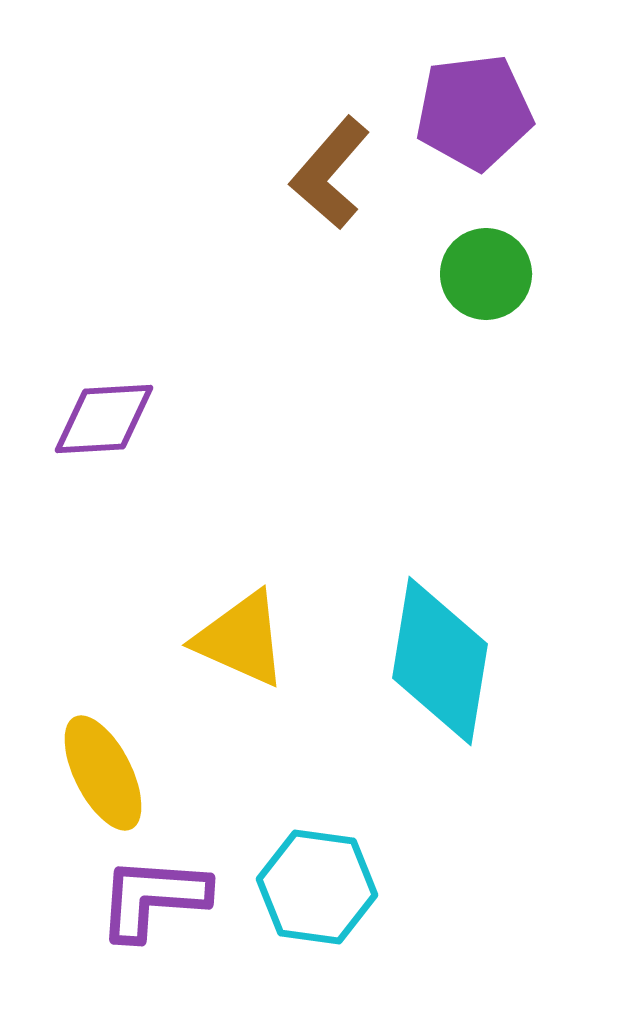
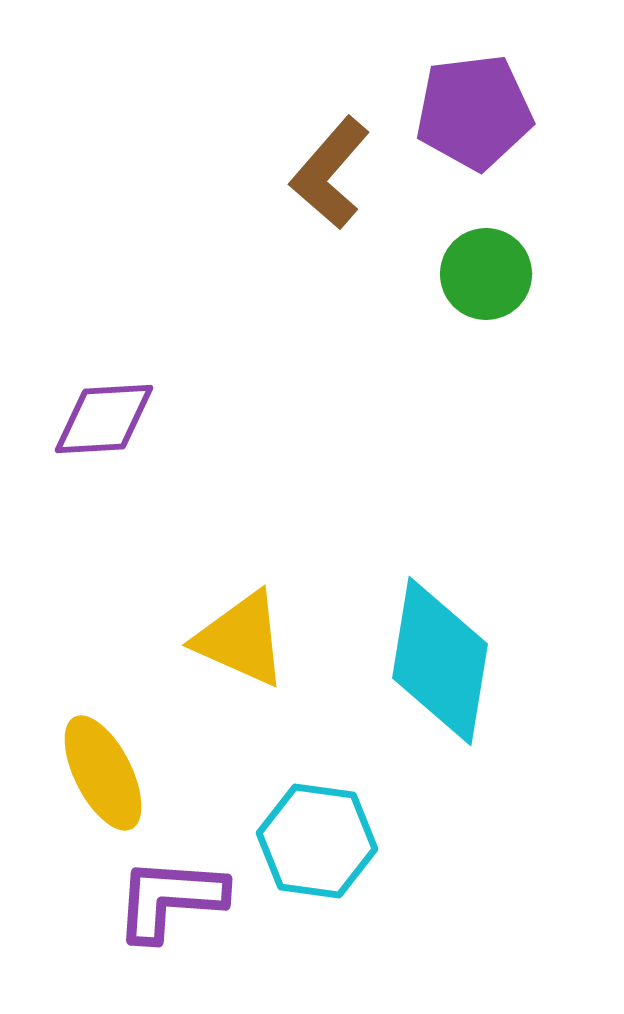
cyan hexagon: moved 46 px up
purple L-shape: moved 17 px right, 1 px down
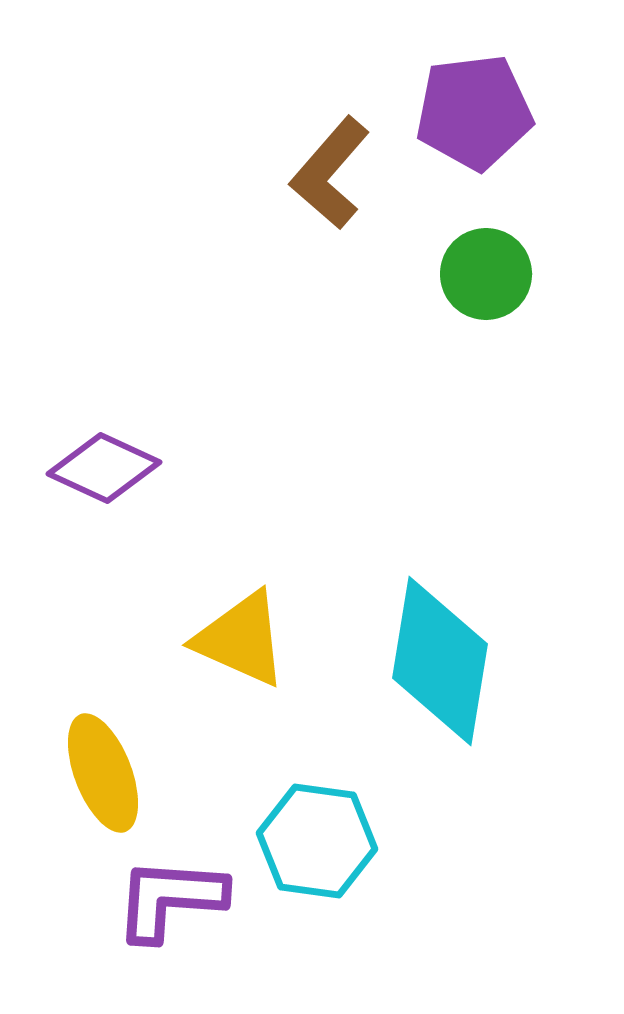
purple diamond: moved 49 px down; rotated 28 degrees clockwise
yellow ellipse: rotated 6 degrees clockwise
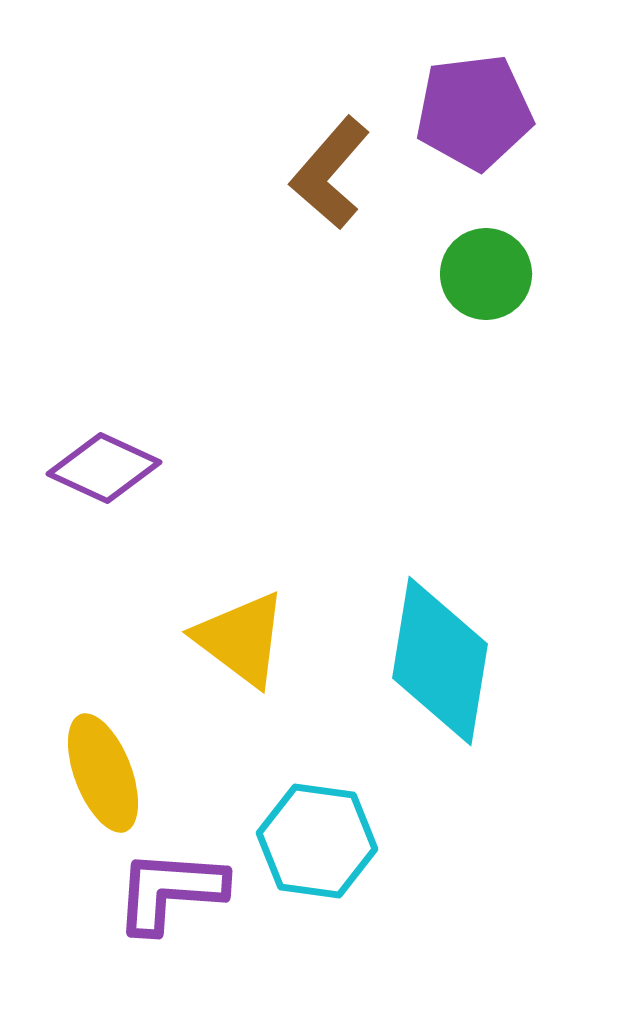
yellow triangle: rotated 13 degrees clockwise
purple L-shape: moved 8 px up
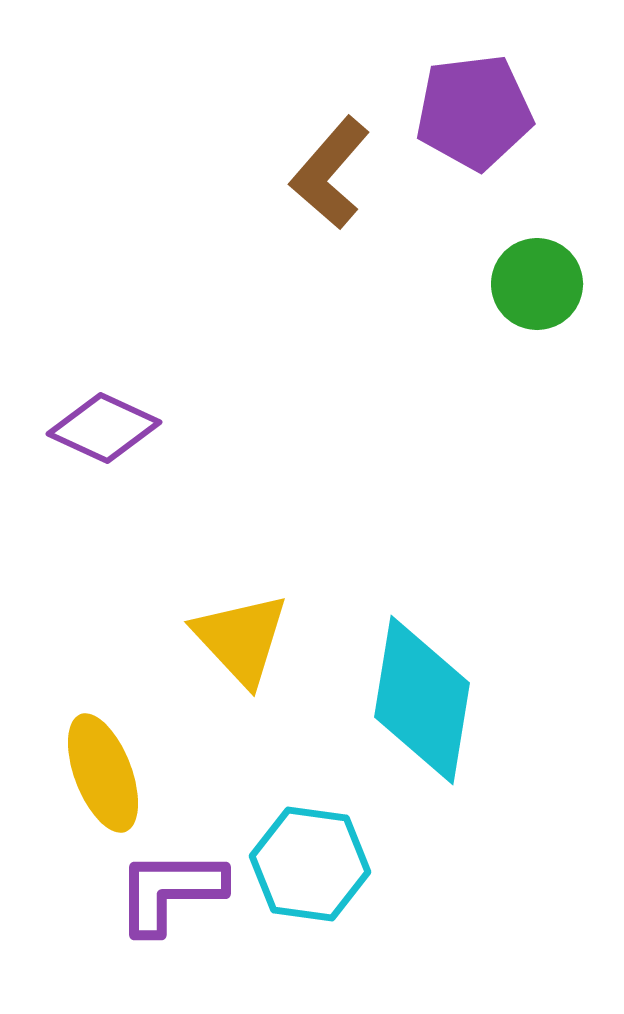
green circle: moved 51 px right, 10 px down
purple diamond: moved 40 px up
yellow triangle: rotated 10 degrees clockwise
cyan diamond: moved 18 px left, 39 px down
cyan hexagon: moved 7 px left, 23 px down
purple L-shape: rotated 4 degrees counterclockwise
